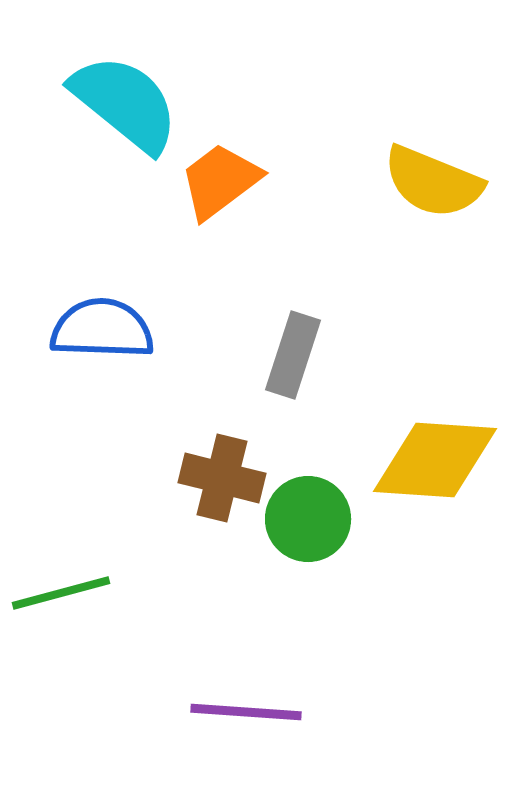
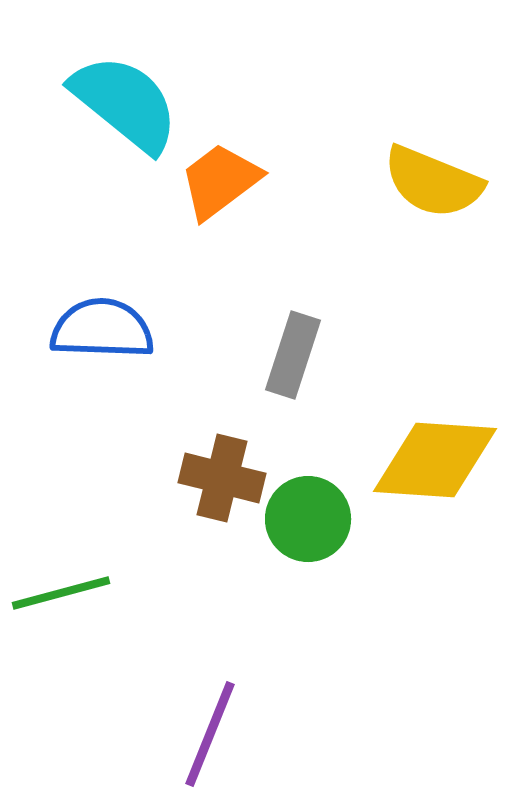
purple line: moved 36 px left, 22 px down; rotated 72 degrees counterclockwise
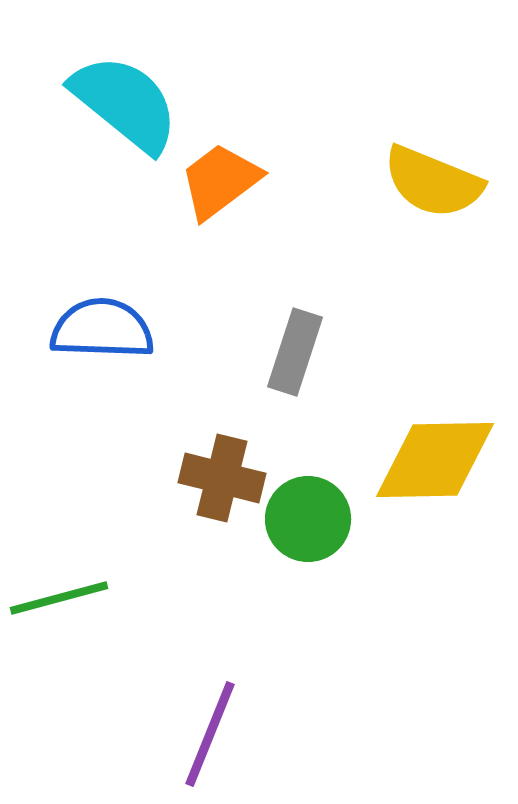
gray rectangle: moved 2 px right, 3 px up
yellow diamond: rotated 5 degrees counterclockwise
green line: moved 2 px left, 5 px down
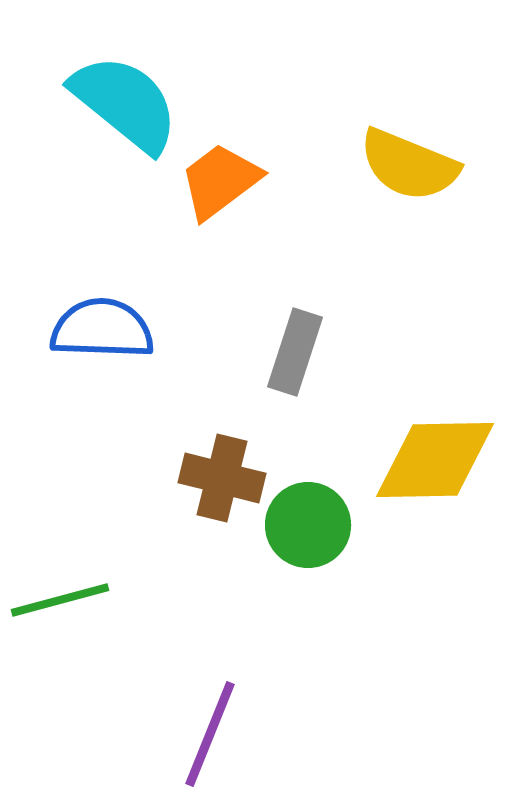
yellow semicircle: moved 24 px left, 17 px up
green circle: moved 6 px down
green line: moved 1 px right, 2 px down
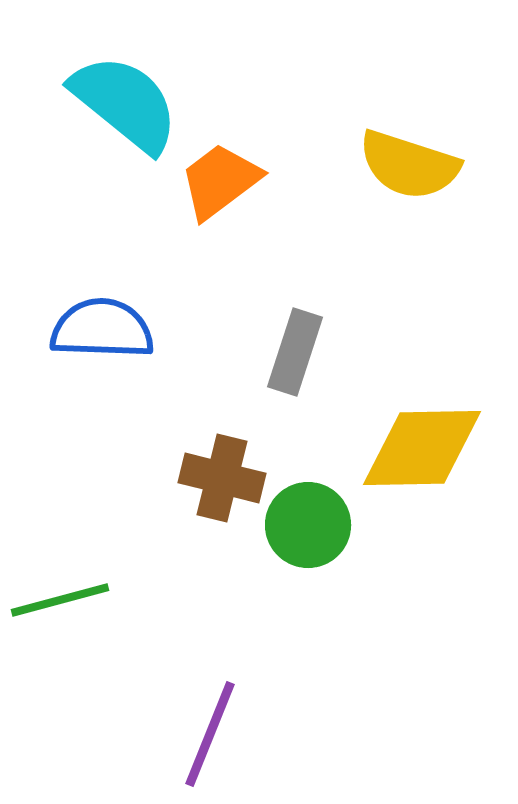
yellow semicircle: rotated 4 degrees counterclockwise
yellow diamond: moved 13 px left, 12 px up
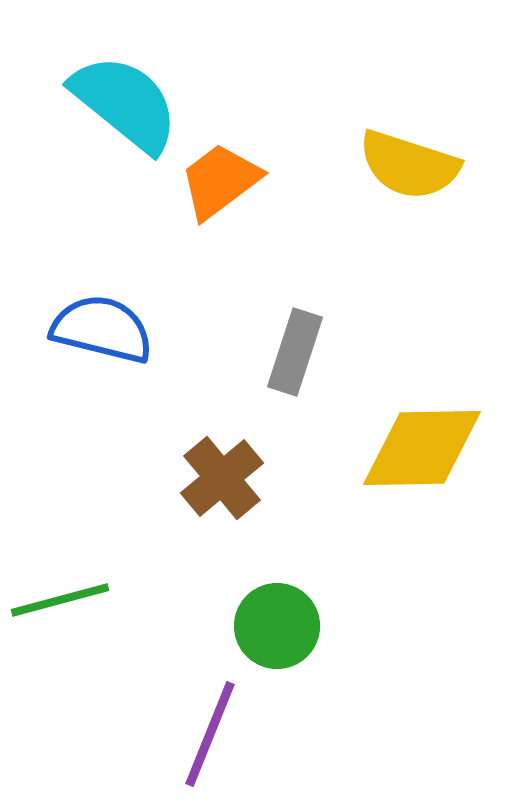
blue semicircle: rotated 12 degrees clockwise
brown cross: rotated 36 degrees clockwise
green circle: moved 31 px left, 101 px down
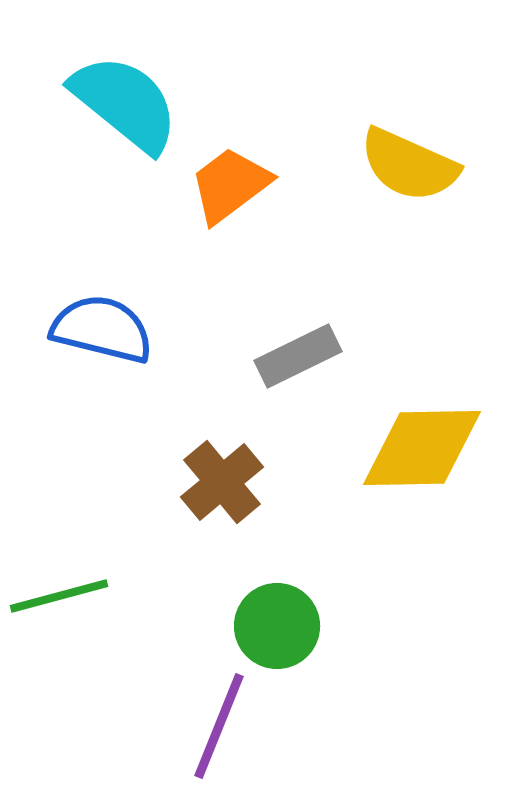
yellow semicircle: rotated 6 degrees clockwise
orange trapezoid: moved 10 px right, 4 px down
gray rectangle: moved 3 px right, 4 px down; rotated 46 degrees clockwise
brown cross: moved 4 px down
green line: moved 1 px left, 4 px up
purple line: moved 9 px right, 8 px up
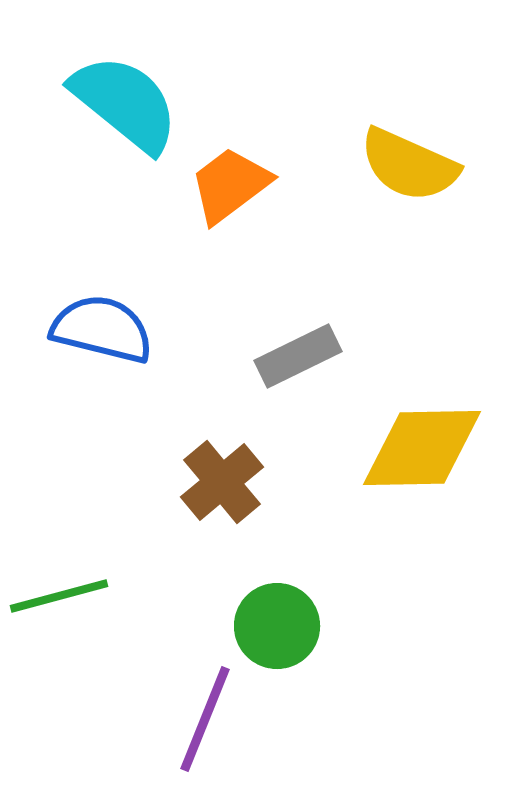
purple line: moved 14 px left, 7 px up
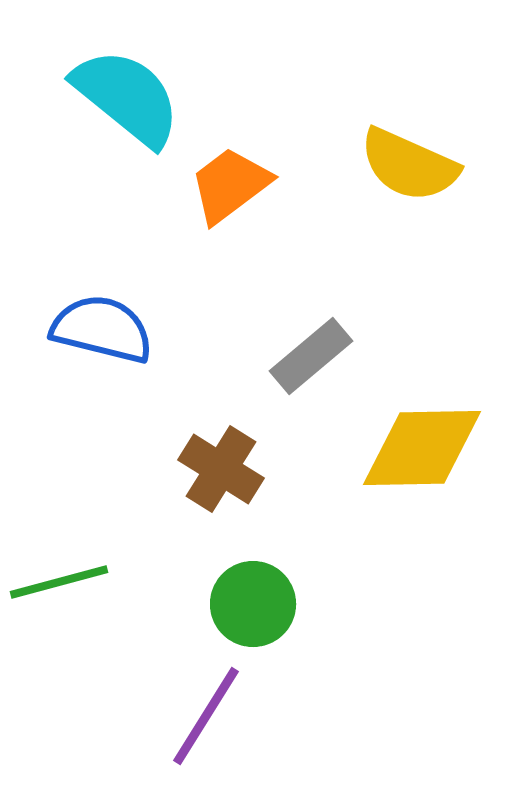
cyan semicircle: moved 2 px right, 6 px up
gray rectangle: moved 13 px right; rotated 14 degrees counterclockwise
brown cross: moved 1 px left, 13 px up; rotated 18 degrees counterclockwise
green line: moved 14 px up
green circle: moved 24 px left, 22 px up
purple line: moved 1 px right, 3 px up; rotated 10 degrees clockwise
